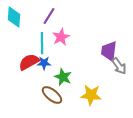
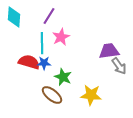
purple trapezoid: rotated 75 degrees clockwise
red semicircle: rotated 45 degrees clockwise
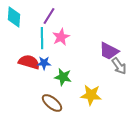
cyan line: moved 5 px up
purple trapezoid: rotated 145 degrees counterclockwise
green star: rotated 12 degrees counterclockwise
brown ellipse: moved 8 px down
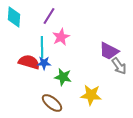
cyan line: moved 9 px down
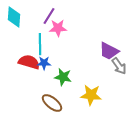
pink star: moved 3 px left, 9 px up; rotated 24 degrees clockwise
cyan line: moved 2 px left, 3 px up
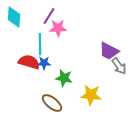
green star: moved 1 px right, 1 px down
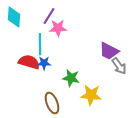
green star: moved 7 px right
brown ellipse: rotated 30 degrees clockwise
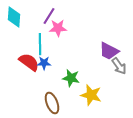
red semicircle: rotated 20 degrees clockwise
yellow star: rotated 10 degrees clockwise
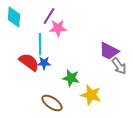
brown ellipse: rotated 35 degrees counterclockwise
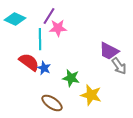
cyan diamond: moved 1 px right, 2 px down; rotated 70 degrees counterclockwise
cyan line: moved 5 px up
blue star: moved 5 px down; rotated 24 degrees clockwise
